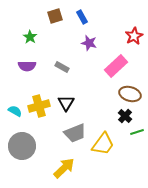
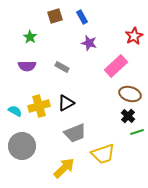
black triangle: rotated 30 degrees clockwise
black cross: moved 3 px right
yellow trapezoid: moved 10 px down; rotated 35 degrees clockwise
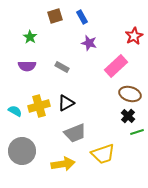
gray circle: moved 5 px down
yellow arrow: moved 1 px left, 4 px up; rotated 35 degrees clockwise
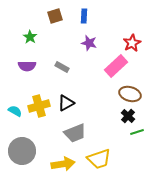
blue rectangle: moved 2 px right, 1 px up; rotated 32 degrees clockwise
red star: moved 2 px left, 7 px down
yellow trapezoid: moved 4 px left, 5 px down
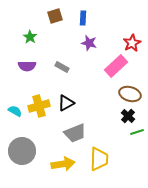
blue rectangle: moved 1 px left, 2 px down
yellow trapezoid: rotated 70 degrees counterclockwise
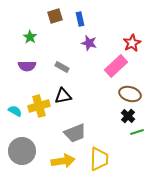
blue rectangle: moved 3 px left, 1 px down; rotated 16 degrees counterclockwise
black triangle: moved 3 px left, 7 px up; rotated 18 degrees clockwise
yellow arrow: moved 3 px up
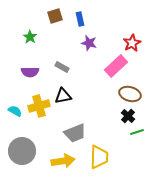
purple semicircle: moved 3 px right, 6 px down
yellow trapezoid: moved 2 px up
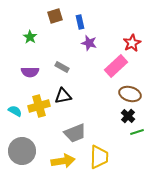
blue rectangle: moved 3 px down
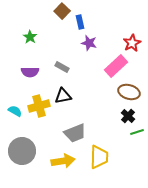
brown square: moved 7 px right, 5 px up; rotated 28 degrees counterclockwise
brown ellipse: moved 1 px left, 2 px up
